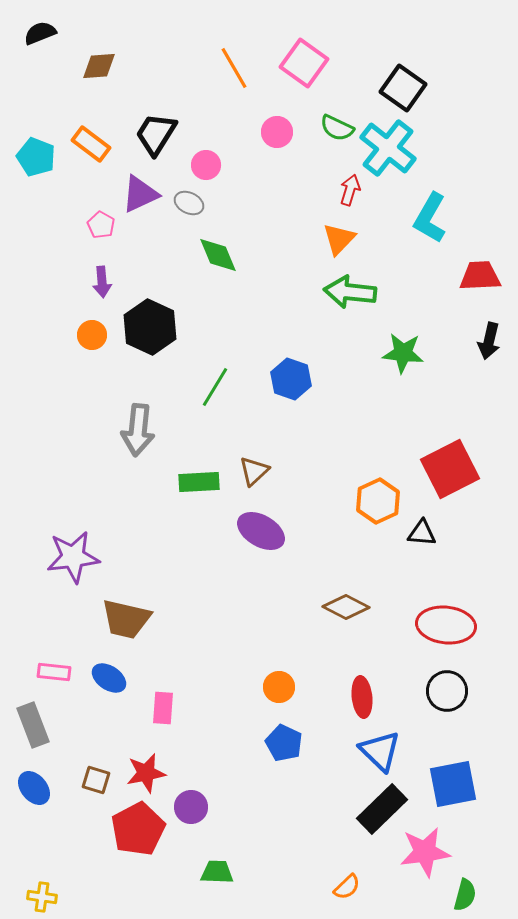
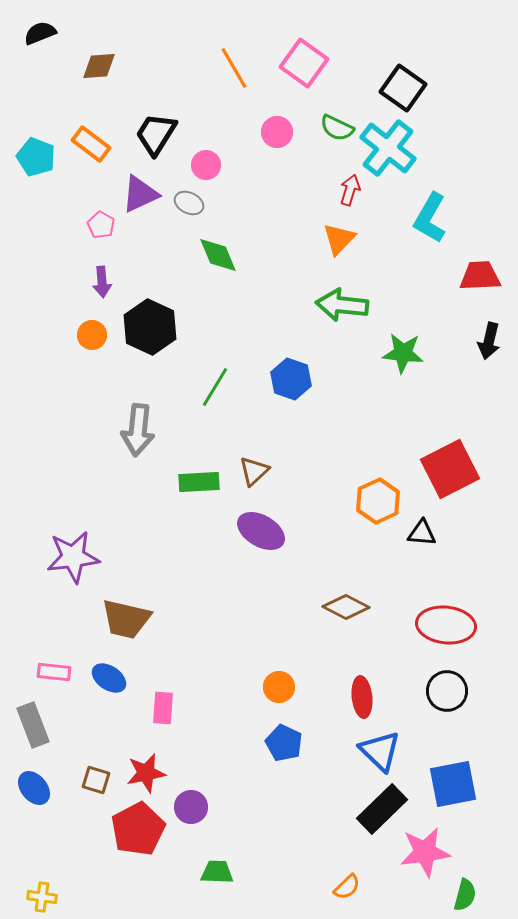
green arrow at (350, 292): moved 8 px left, 13 px down
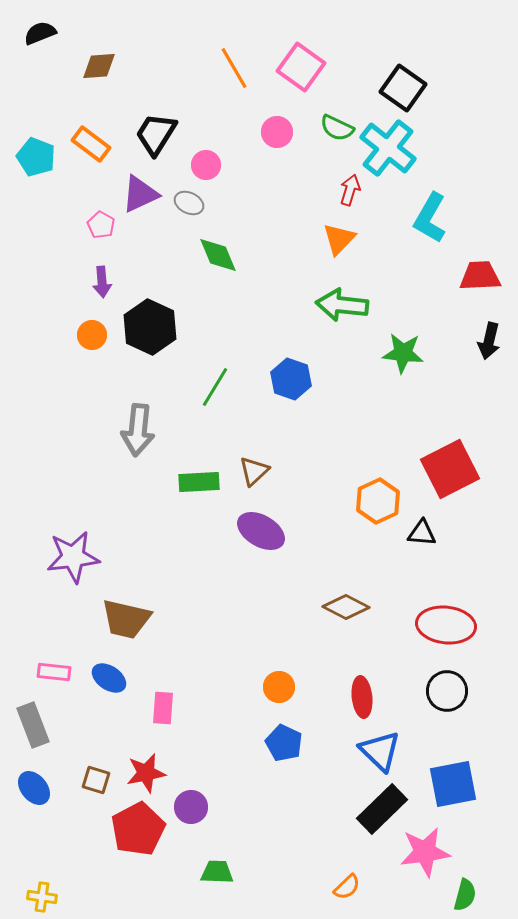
pink square at (304, 63): moved 3 px left, 4 px down
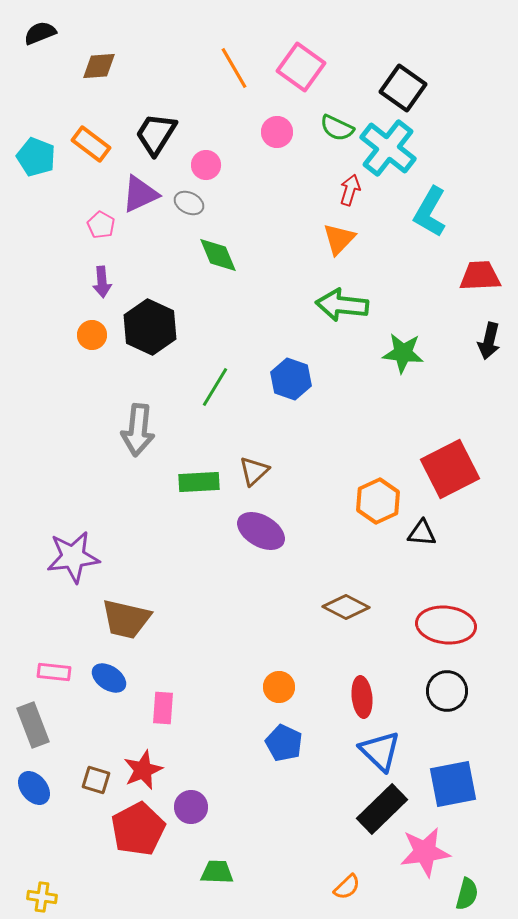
cyan L-shape at (430, 218): moved 6 px up
red star at (146, 773): moved 3 px left, 3 px up; rotated 12 degrees counterclockwise
green semicircle at (465, 895): moved 2 px right, 1 px up
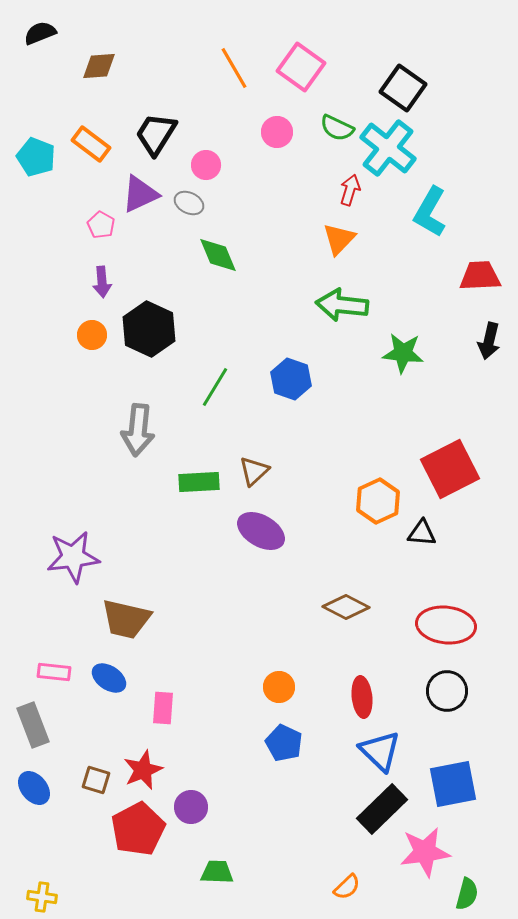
black hexagon at (150, 327): moved 1 px left, 2 px down
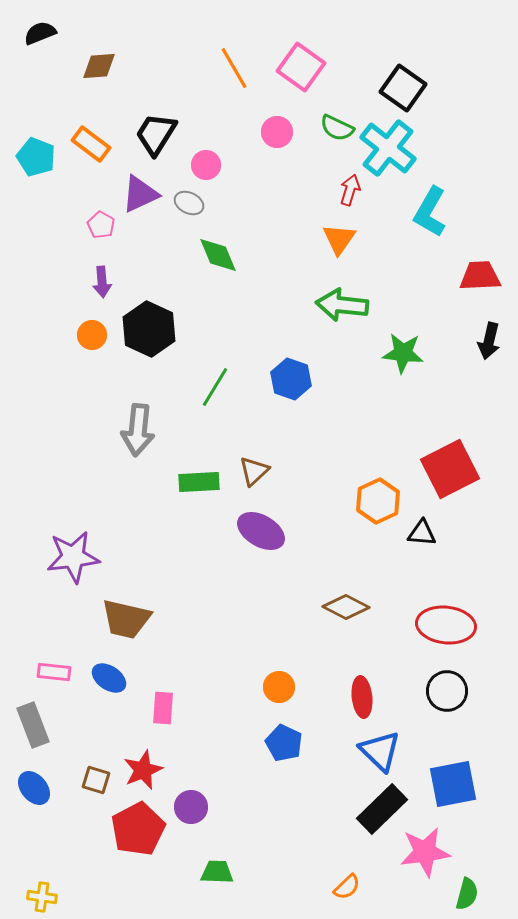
orange triangle at (339, 239): rotated 9 degrees counterclockwise
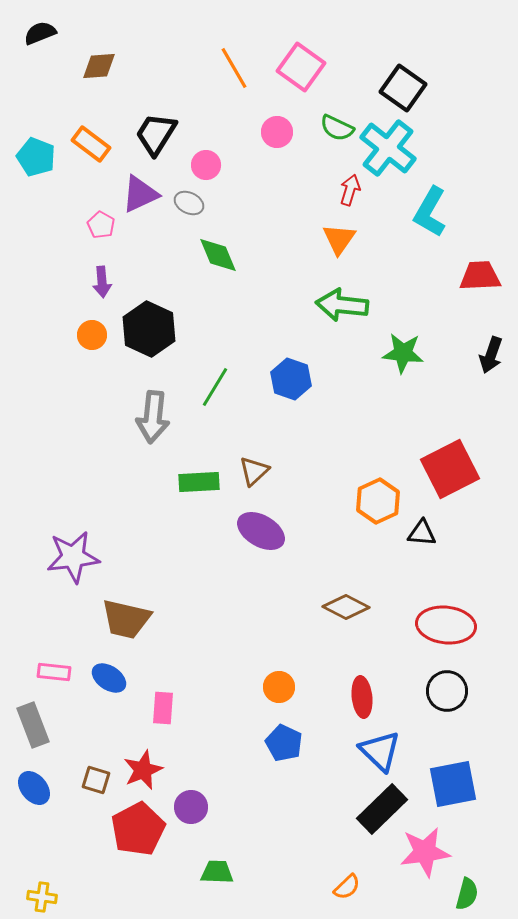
black arrow at (489, 341): moved 2 px right, 14 px down; rotated 6 degrees clockwise
gray arrow at (138, 430): moved 15 px right, 13 px up
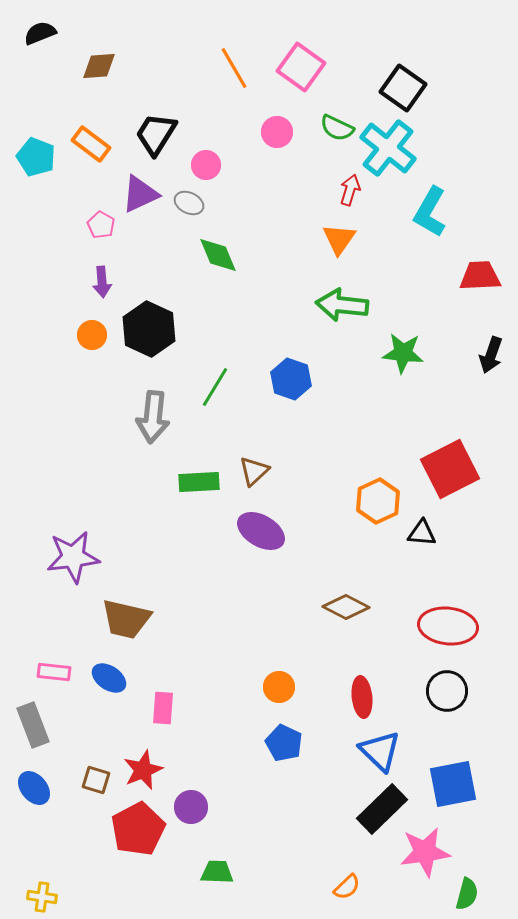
red ellipse at (446, 625): moved 2 px right, 1 px down
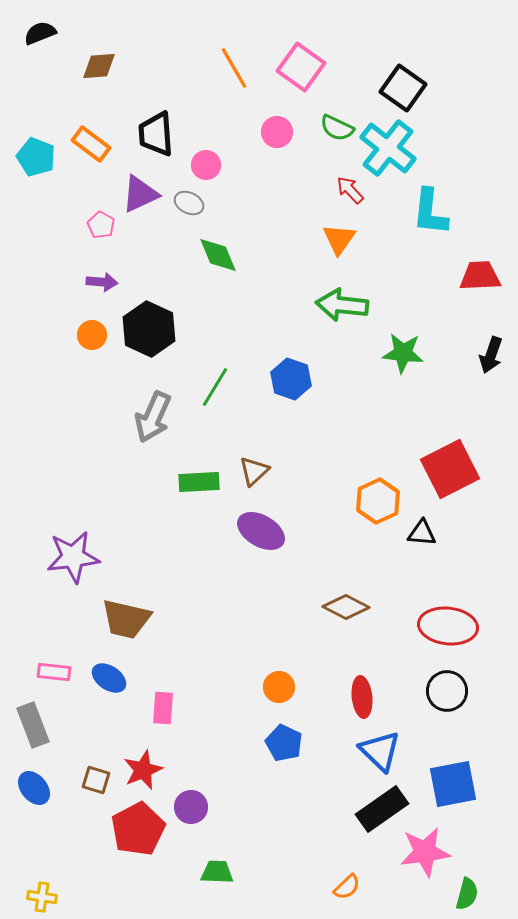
black trapezoid at (156, 134): rotated 36 degrees counterclockwise
red arrow at (350, 190): rotated 60 degrees counterclockwise
cyan L-shape at (430, 212): rotated 24 degrees counterclockwise
purple arrow at (102, 282): rotated 80 degrees counterclockwise
gray arrow at (153, 417): rotated 18 degrees clockwise
black rectangle at (382, 809): rotated 9 degrees clockwise
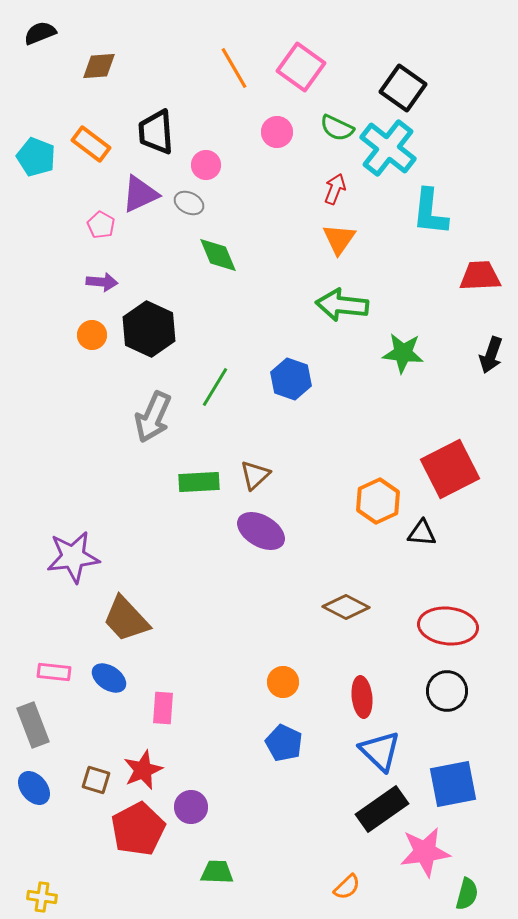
black trapezoid at (156, 134): moved 2 px up
red arrow at (350, 190): moved 15 px left, 1 px up; rotated 64 degrees clockwise
brown triangle at (254, 471): moved 1 px right, 4 px down
brown trapezoid at (126, 619): rotated 34 degrees clockwise
orange circle at (279, 687): moved 4 px right, 5 px up
